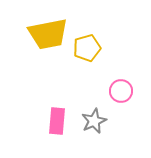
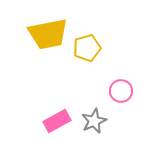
pink rectangle: rotated 56 degrees clockwise
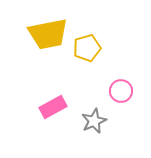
pink rectangle: moved 4 px left, 14 px up
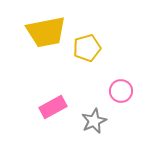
yellow trapezoid: moved 2 px left, 2 px up
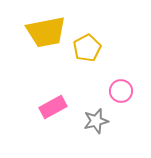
yellow pentagon: rotated 12 degrees counterclockwise
gray star: moved 2 px right; rotated 10 degrees clockwise
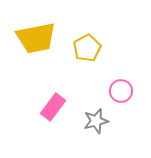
yellow trapezoid: moved 10 px left, 6 px down
pink rectangle: rotated 24 degrees counterclockwise
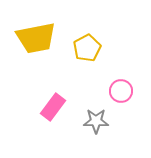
gray star: rotated 15 degrees clockwise
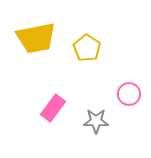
yellow pentagon: rotated 12 degrees counterclockwise
pink circle: moved 8 px right, 3 px down
pink rectangle: moved 1 px down
